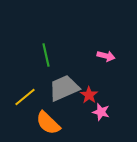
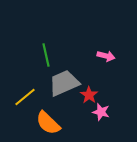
gray trapezoid: moved 5 px up
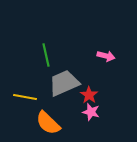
yellow line: rotated 50 degrees clockwise
pink star: moved 10 px left
